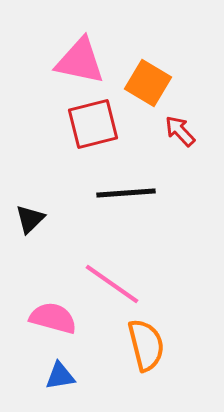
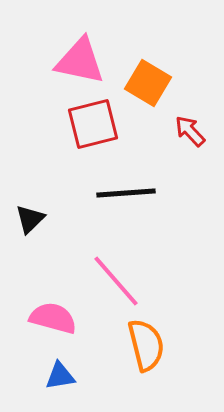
red arrow: moved 10 px right
pink line: moved 4 px right, 3 px up; rotated 14 degrees clockwise
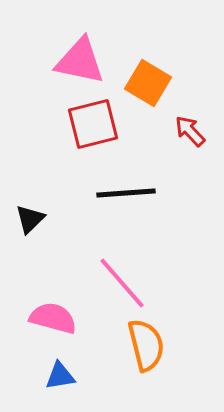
pink line: moved 6 px right, 2 px down
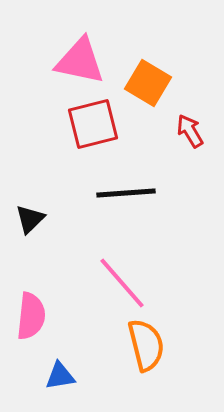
red arrow: rotated 12 degrees clockwise
pink semicircle: moved 22 px left, 2 px up; rotated 81 degrees clockwise
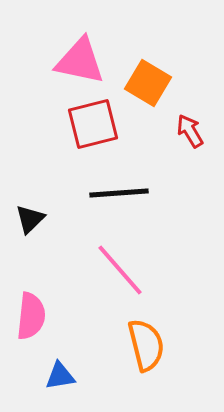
black line: moved 7 px left
pink line: moved 2 px left, 13 px up
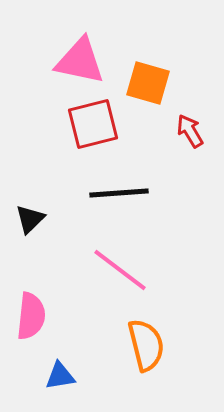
orange square: rotated 15 degrees counterclockwise
pink line: rotated 12 degrees counterclockwise
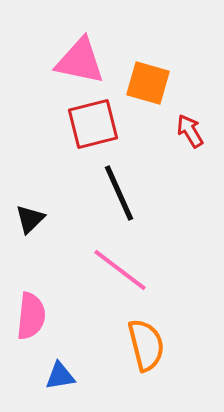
black line: rotated 70 degrees clockwise
